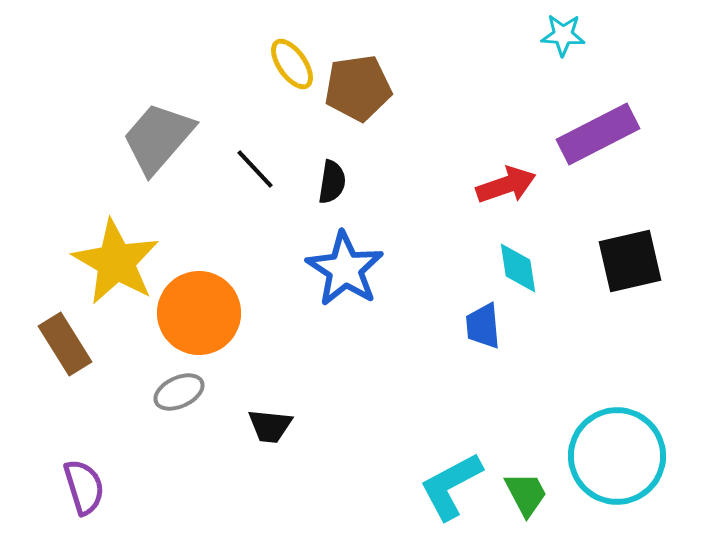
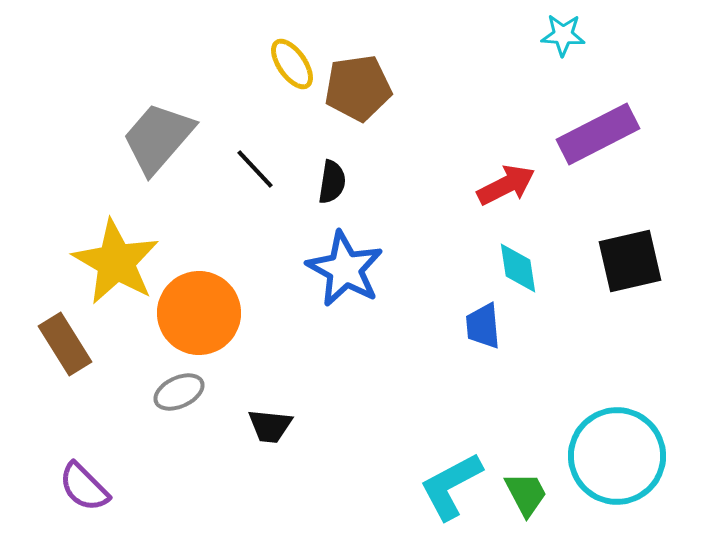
red arrow: rotated 8 degrees counterclockwise
blue star: rotated 4 degrees counterclockwise
purple semicircle: rotated 152 degrees clockwise
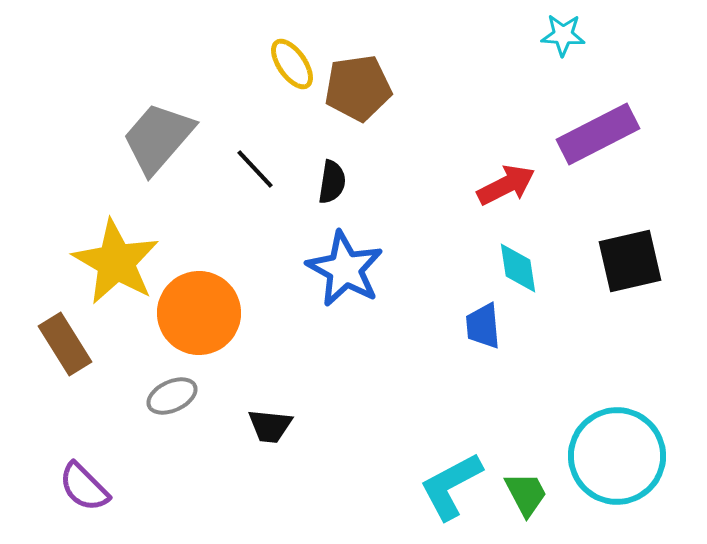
gray ellipse: moved 7 px left, 4 px down
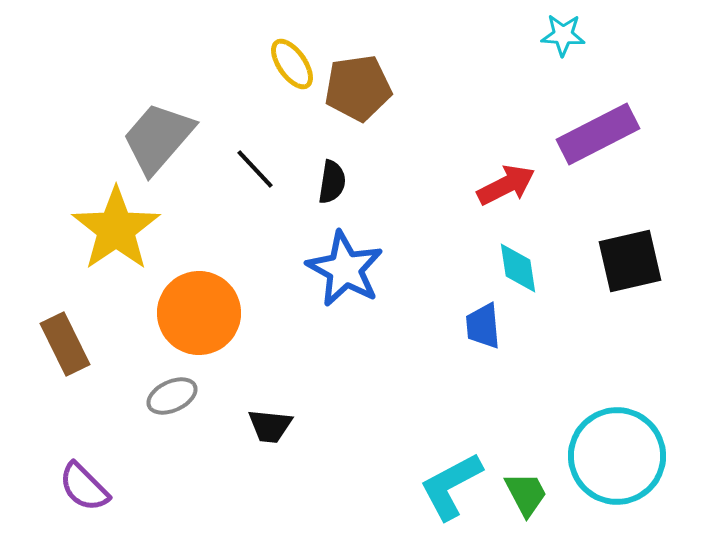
yellow star: moved 33 px up; rotated 8 degrees clockwise
brown rectangle: rotated 6 degrees clockwise
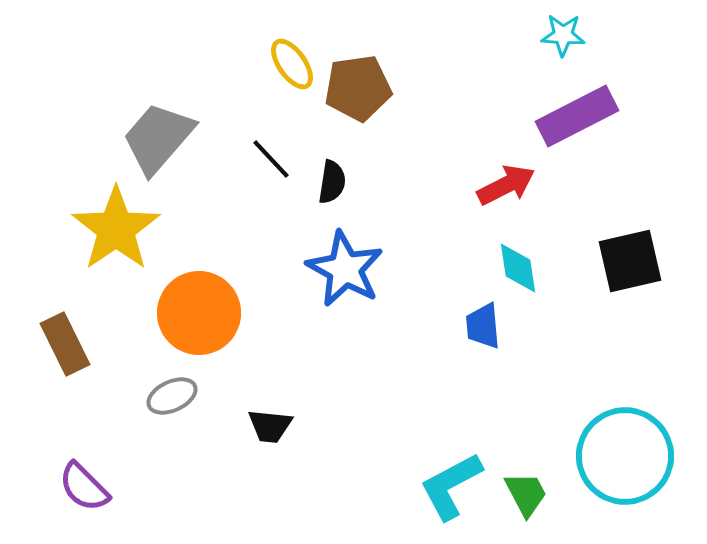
purple rectangle: moved 21 px left, 18 px up
black line: moved 16 px right, 10 px up
cyan circle: moved 8 px right
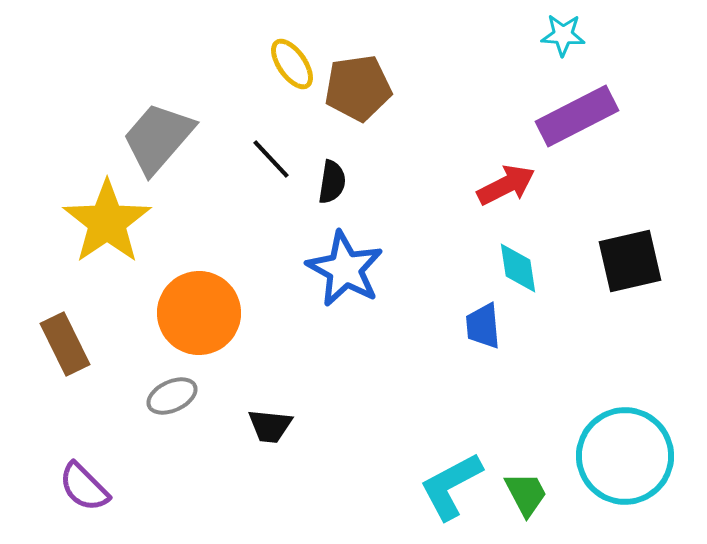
yellow star: moved 9 px left, 7 px up
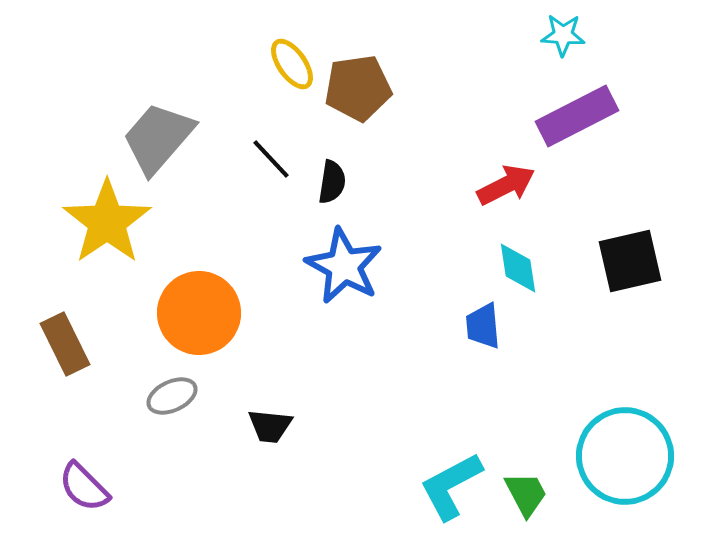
blue star: moved 1 px left, 3 px up
